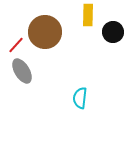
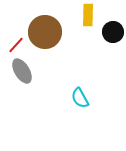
cyan semicircle: rotated 35 degrees counterclockwise
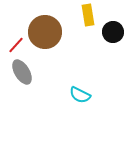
yellow rectangle: rotated 10 degrees counterclockwise
gray ellipse: moved 1 px down
cyan semicircle: moved 3 px up; rotated 35 degrees counterclockwise
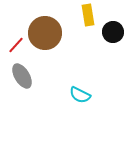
brown circle: moved 1 px down
gray ellipse: moved 4 px down
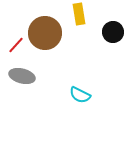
yellow rectangle: moved 9 px left, 1 px up
gray ellipse: rotated 45 degrees counterclockwise
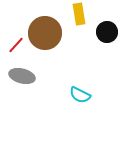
black circle: moved 6 px left
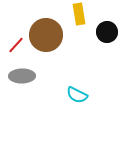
brown circle: moved 1 px right, 2 px down
gray ellipse: rotated 15 degrees counterclockwise
cyan semicircle: moved 3 px left
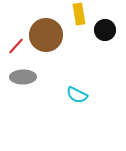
black circle: moved 2 px left, 2 px up
red line: moved 1 px down
gray ellipse: moved 1 px right, 1 px down
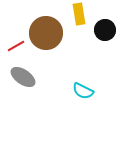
brown circle: moved 2 px up
red line: rotated 18 degrees clockwise
gray ellipse: rotated 35 degrees clockwise
cyan semicircle: moved 6 px right, 4 px up
